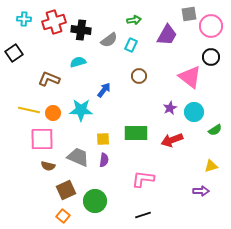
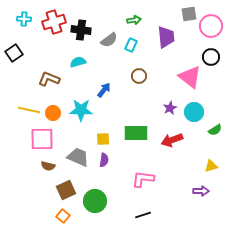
purple trapezoid: moved 1 px left, 2 px down; rotated 35 degrees counterclockwise
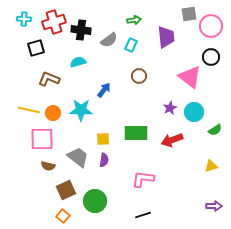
black square: moved 22 px right, 5 px up; rotated 18 degrees clockwise
gray trapezoid: rotated 15 degrees clockwise
purple arrow: moved 13 px right, 15 px down
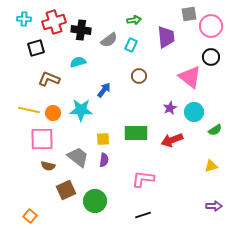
orange square: moved 33 px left
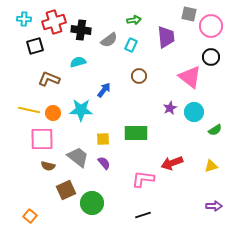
gray square: rotated 21 degrees clockwise
black square: moved 1 px left, 2 px up
red arrow: moved 23 px down
purple semicircle: moved 3 px down; rotated 48 degrees counterclockwise
green circle: moved 3 px left, 2 px down
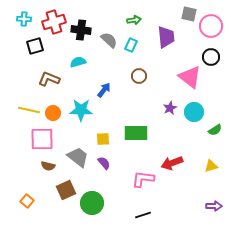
gray semicircle: rotated 102 degrees counterclockwise
orange square: moved 3 px left, 15 px up
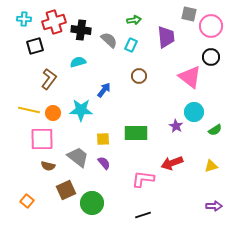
brown L-shape: rotated 105 degrees clockwise
purple star: moved 6 px right, 18 px down; rotated 16 degrees counterclockwise
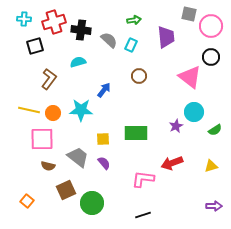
purple star: rotated 16 degrees clockwise
